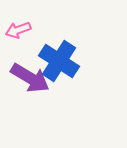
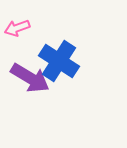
pink arrow: moved 1 px left, 2 px up
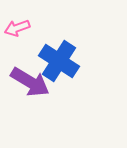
purple arrow: moved 4 px down
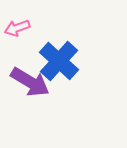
blue cross: rotated 9 degrees clockwise
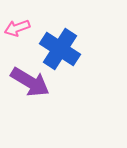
blue cross: moved 1 px right, 12 px up; rotated 9 degrees counterclockwise
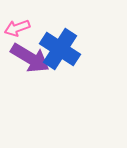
purple arrow: moved 24 px up
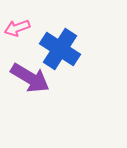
purple arrow: moved 20 px down
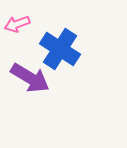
pink arrow: moved 4 px up
